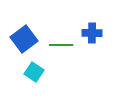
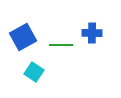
blue square: moved 1 px left, 2 px up; rotated 8 degrees clockwise
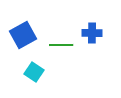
blue square: moved 2 px up
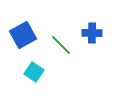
green line: rotated 45 degrees clockwise
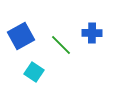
blue square: moved 2 px left, 1 px down
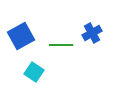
blue cross: rotated 30 degrees counterclockwise
green line: rotated 45 degrees counterclockwise
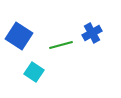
blue square: moved 2 px left; rotated 28 degrees counterclockwise
green line: rotated 15 degrees counterclockwise
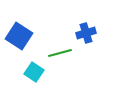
blue cross: moved 6 px left; rotated 12 degrees clockwise
green line: moved 1 px left, 8 px down
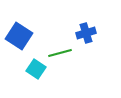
cyan square: moved 2 px right, 3 px up
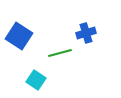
cyan square: moved 11 px down
